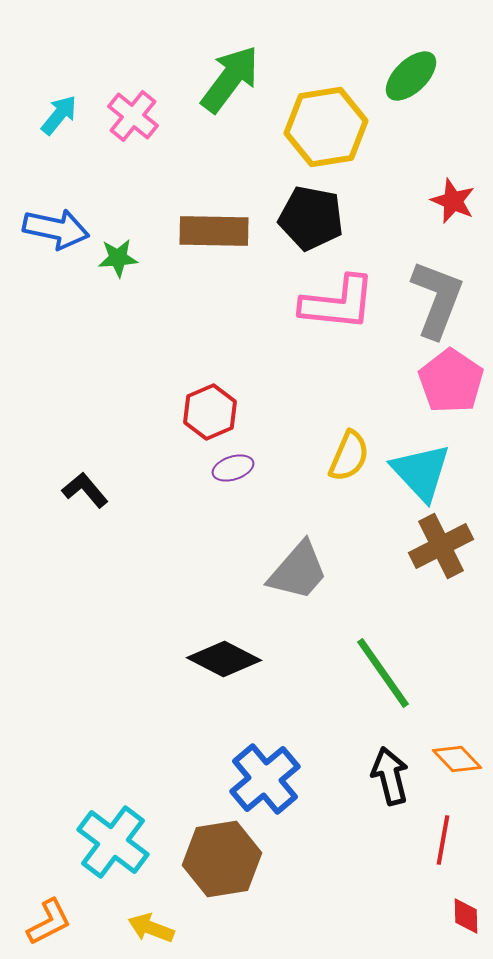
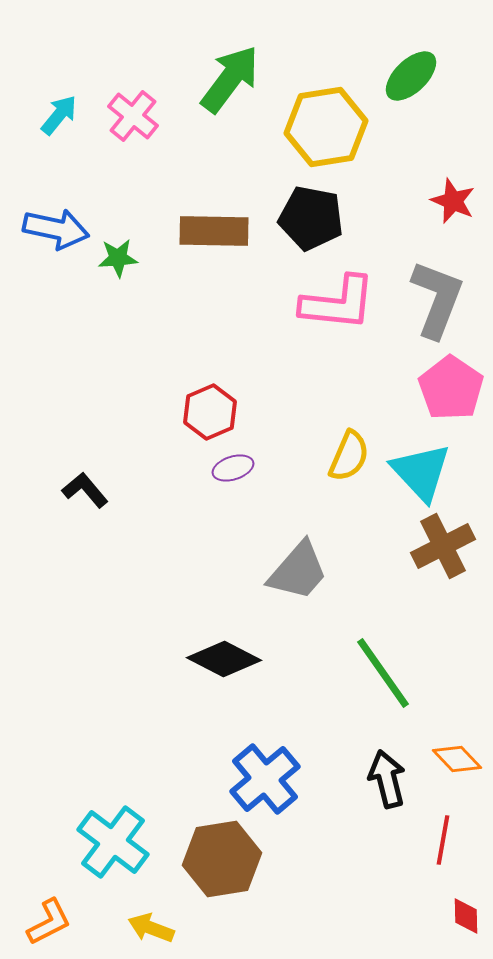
pink pentagon: moved 7 px down
brown cross: moved 2 px right
black arrow: moved 3 px left, 3 px down
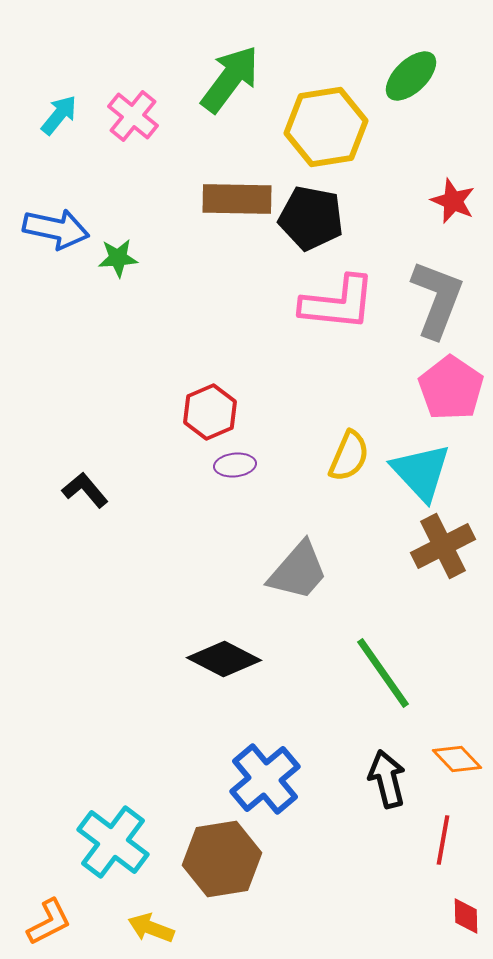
brown rectangle: moved 23 px right, 32 px up
purple ellipse: moved 2 px right, 3 px up; rotated 12 degrees clockwise
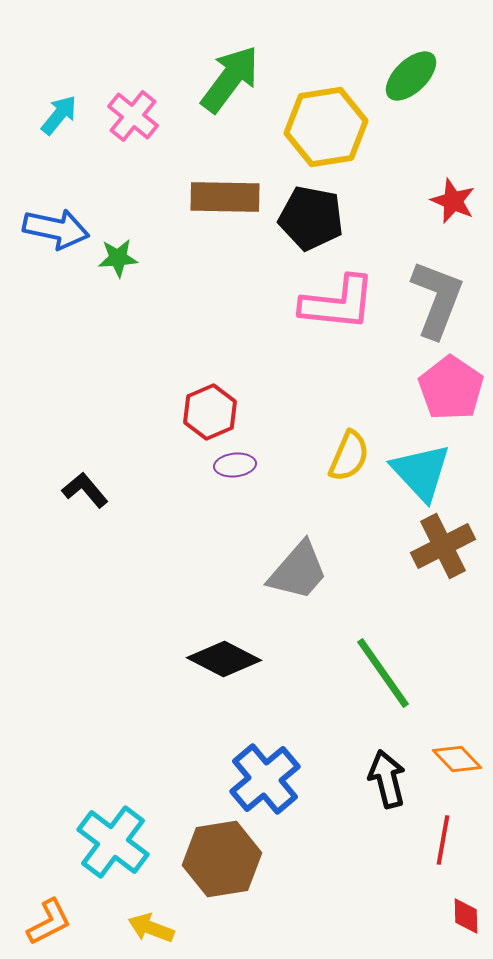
brown rectangle: moved 12 px left, 2 px up
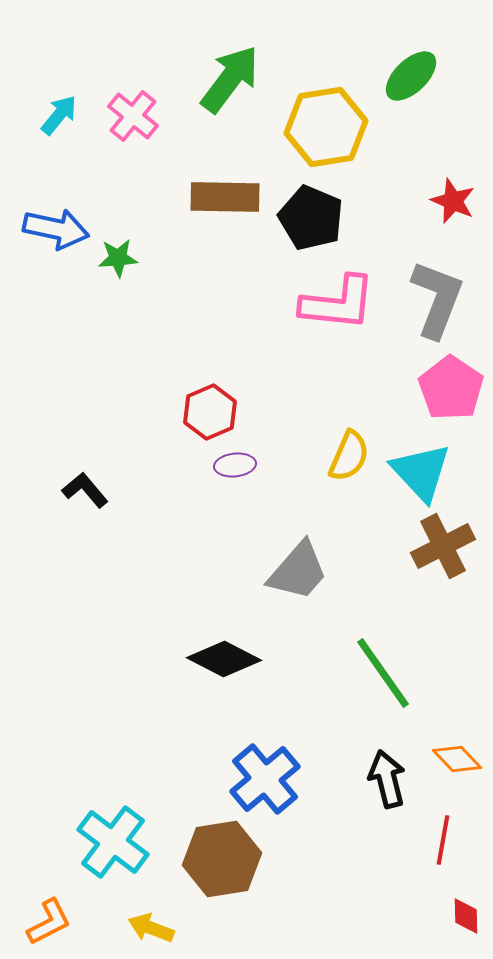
black pentagon: rotated 12 degrees clockwise
